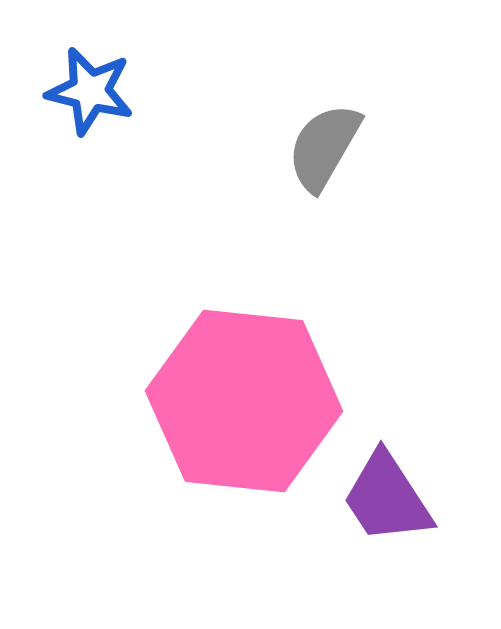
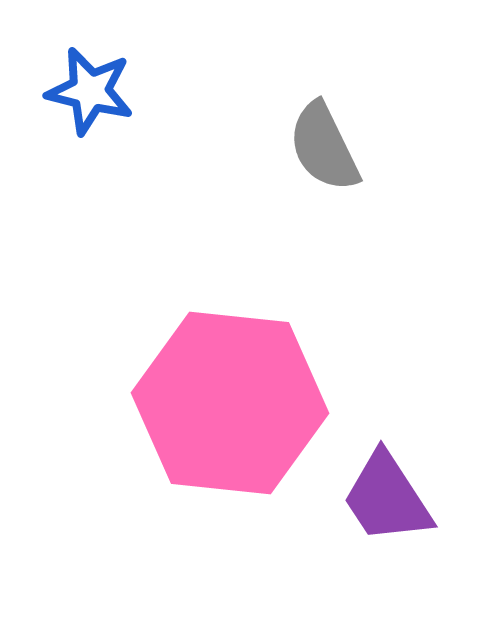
gray semicircle: rotated 56 degrees counterclockwise
pink hexagon: moved 14 px left, 2 px down
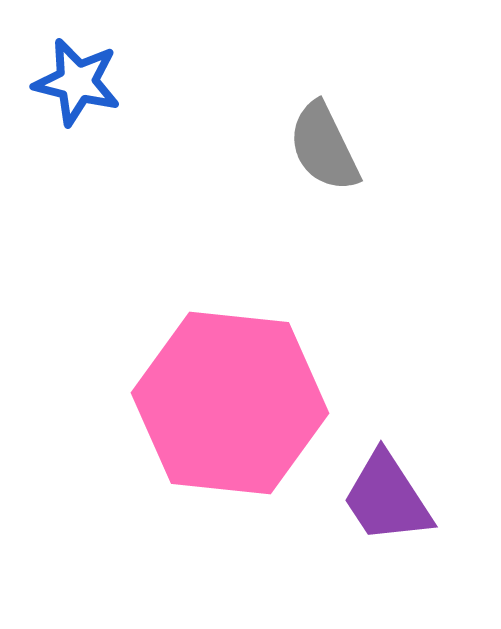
blue star: moved 13 px left, 9 px up
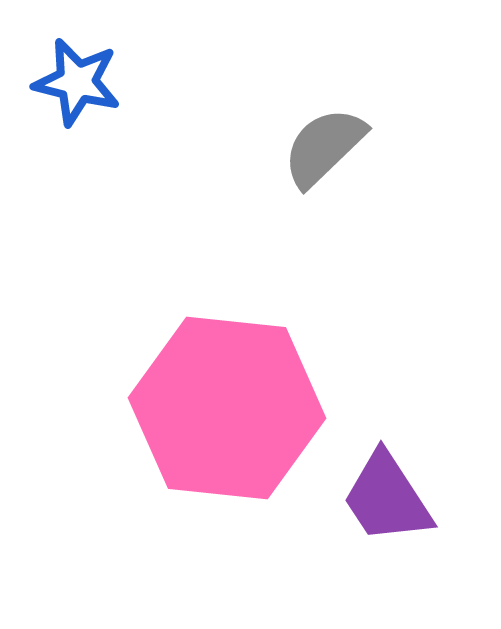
gray semicircle: rotated 72 degrees clockwise
pink hexagon: moved 3 px left, 5 px down
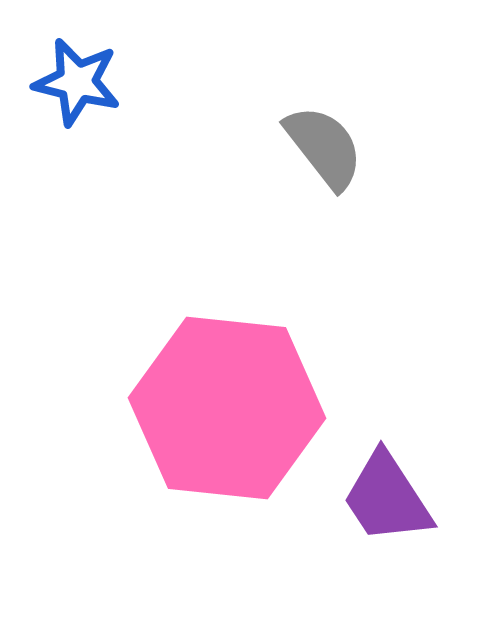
gray semicircle: rotated 96 degrees clockwise
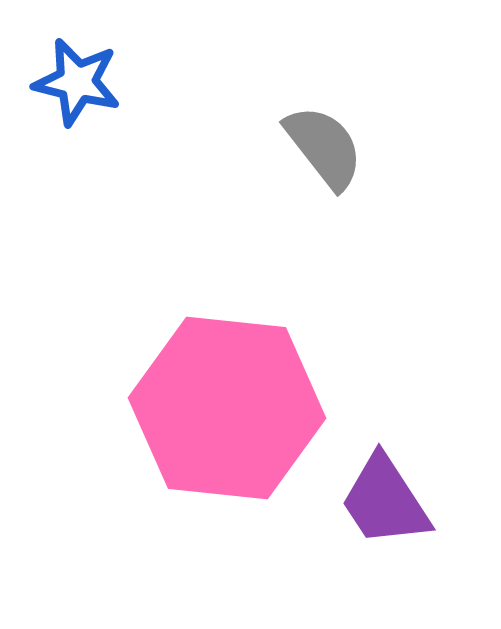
purple trapezoid: moved 2 px left, 3 px down
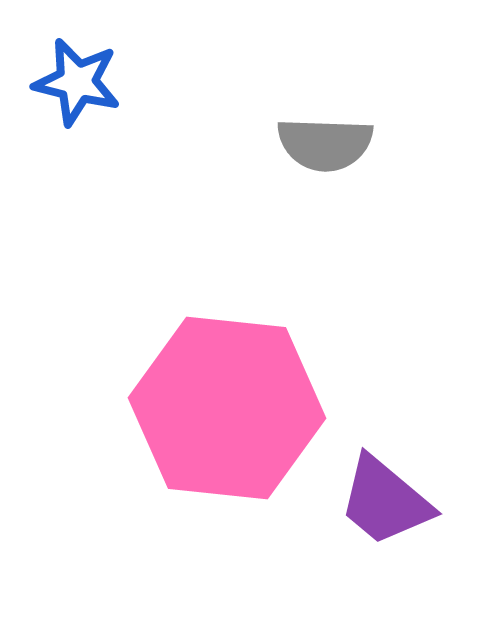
gray semicircle: moved 1 px right, 3 px up; rotated 130 degrees clockwise
purple trapezoid: rotated 17 degrees counterclockwise
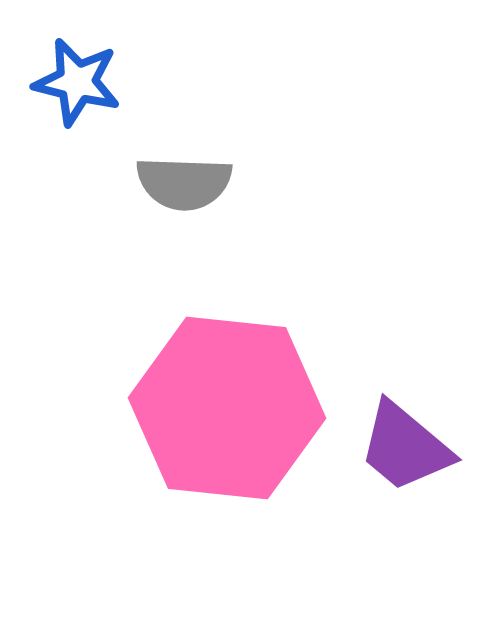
gray semicircle: moved 141 px left, 39 px down
purple trapezoid: moved 20 px right, 54 px up
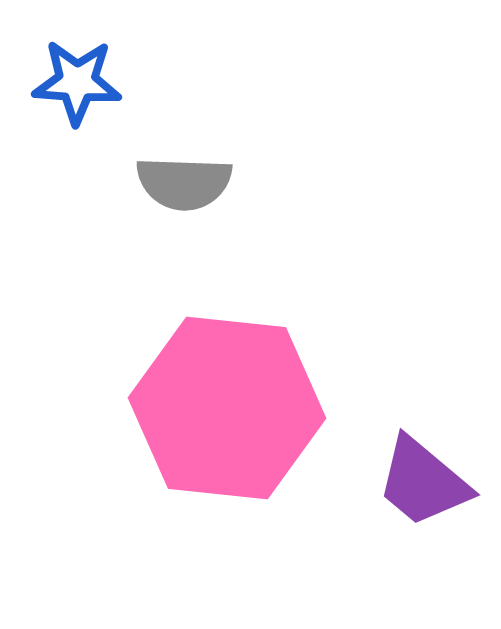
blue star: rotated 10 degrees counterclockwise
purple trapezoid: moved 18 px right, 35 px down
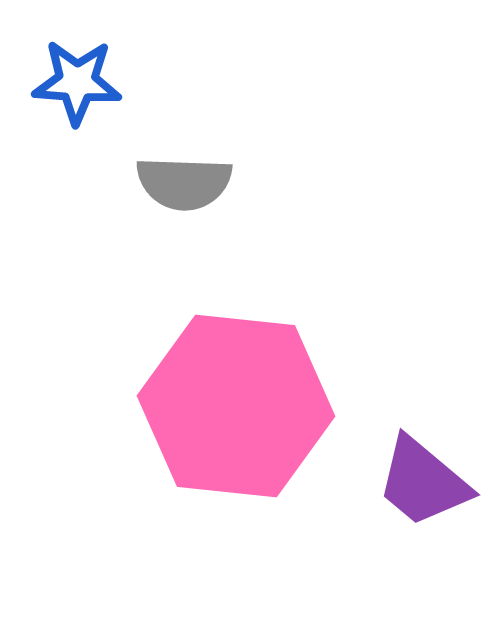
pink hexagon: moved 9 px right, 2 px up
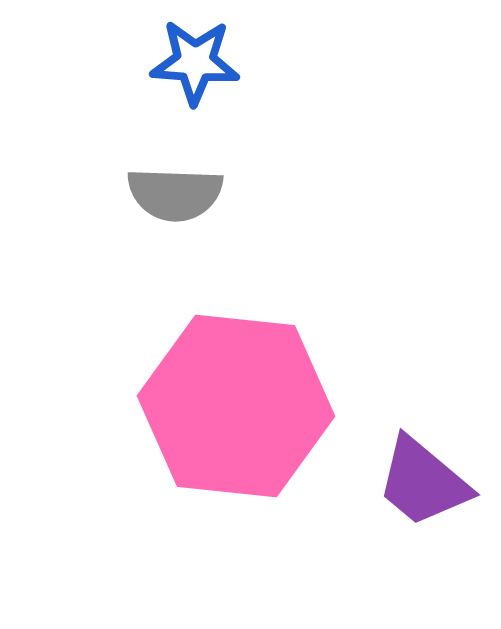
blue star: moved 118 px right, 20 px up
gray semicircle: moved 9 px left, 11 px down
